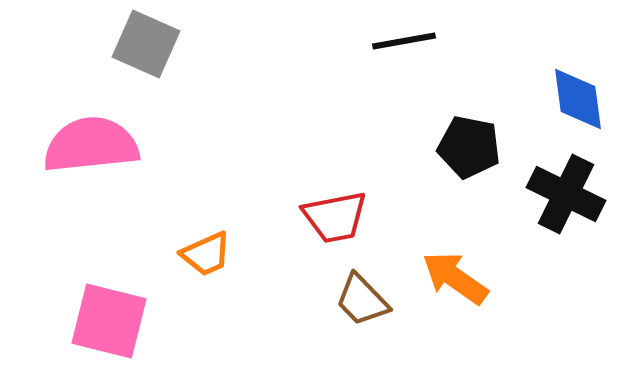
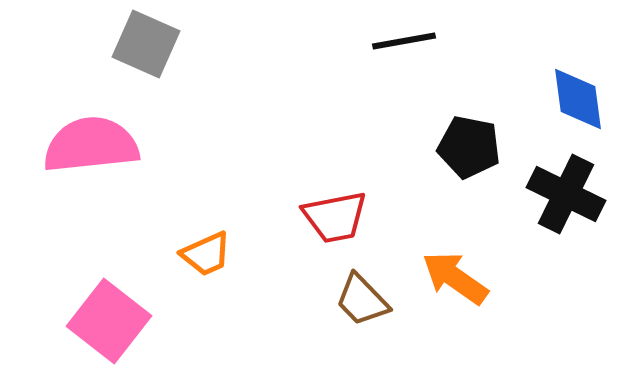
pink square: rotated 24 degrees clockwise
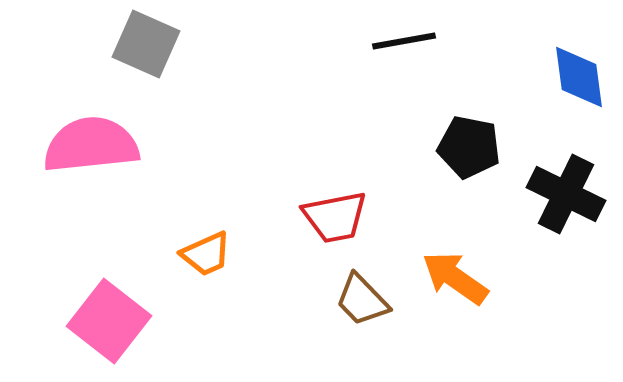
blue diamond: moved 1 px right, 22 px up
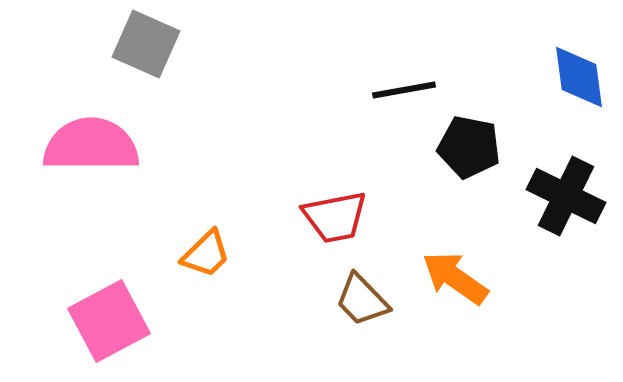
black line: moved 49 px down
pink semicircle: rotated 6 degrees clockwise
black cross: moved 2 px down
orange trapezoid: rotated 20 degrees counterclockwise
pink square: rotated 24 degrees clockwise
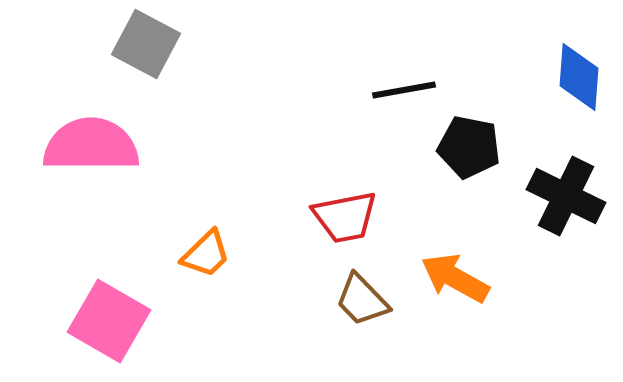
gray square: rotated 4 degrees clockwise
blue diamond: rotated 12 degrees clockwise
red trapezoid: moved 10 px right
orange arrow: rotated 6 degrees counterclockwise
pink square: rotated 32 degrees counterclockwise
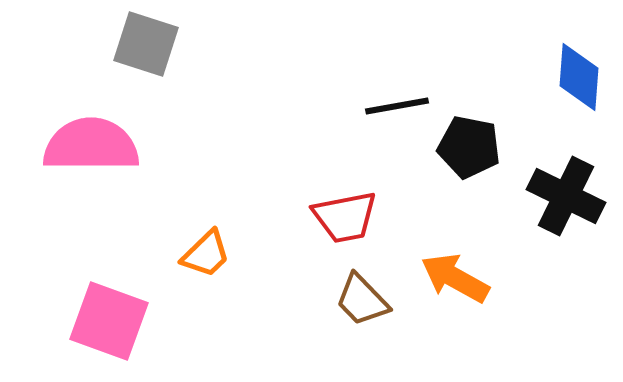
gray square: rotated 10 degrees counterclockwise
black line: moved 7 px left, 16 px down
pink square: rotated 10 degrees counterclockwise
